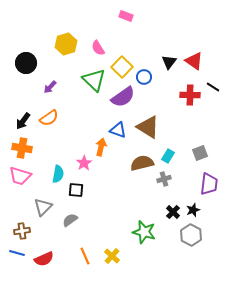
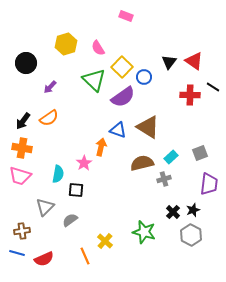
cyan rectangle: moved 3 px right, 1 px down; rotated 16 degrees clockwise
gray triangle: moved 2 px right
yellow cross: moved 7 px left, 15 px up
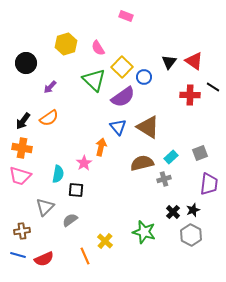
blue triangle: moved 3 px up; rotated 30 degrees clockwise
blue line: moved 1 px right, 2 px down
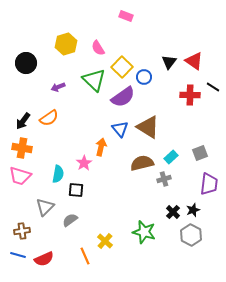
purple arrow: moved 8 px right; rotated 24 degrees clockwise
blue triangle: moved 2 px right, 2 px down
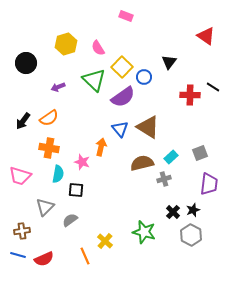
red triangle: moved 12 px right, 25 px up
orange cross: moved 27 px right
pink star: moved 2 px left, 1 px up; rotated 21 degrees counterclockwise
